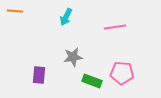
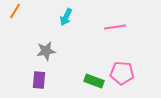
orange line: rotated 63 degrees counterclockwise
gray star: moved 27 px left, 6 px up
purple rectangle: moved 5 px down
green rectangle: moved 2 px right
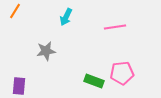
pink pentagon: rotated 10 degrees counterclockwise
purple rectangle: moved 20 px left, 6 px down
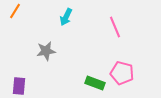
pink line: rotated 75 degrees clockwise
pink pentagon: rotated 20 degrees clockwise
green rectangle: moved 1 px right, 2 px down
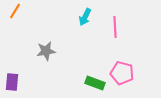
cyan arrow: moved 19 px right
pink line: rotated 20 degrees clockwise
purple rectangle: moved 7 px left, 4 px up
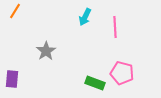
gray star: rotated 24 degrees counterclockwise
purple rectangle: moved 3 px up
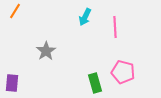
pink pentagon: moved 1 px right, 1 px up
purple rectangle: moved 4 px down
green rectangle: rotated 54 degrees clockwise
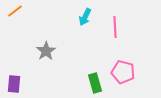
orange line: rotated 21 degrees clockwise
purple rectangle: moved 2 px right, 1 px down
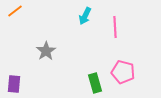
cyan arrow: moved 1 px up
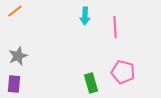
cyan arrow: rotated 24 degrees counterclockwise
gray star: moved 28 px left, 5 px down; rotated 12 degrees clockwise
green rectangle: moved 4 px left
